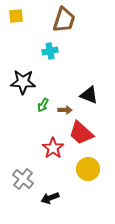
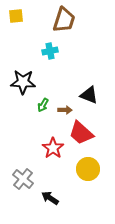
black arrow: rotated 54 degrees clockwise
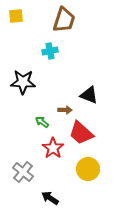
green arrow: moved 1 px left, 17 px down; rotated 96 degrees clockwise
gray cross: moved 7 px up
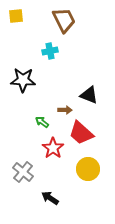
brown trapezoid: rotated 44 degrees counterclockwise
black star: moved 2 px up
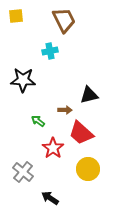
black triangle: rotated 36 degrees counterclockwise
green arrow: moved 4 px left, 1 px up
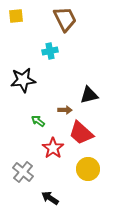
brown trapezoid: moved 1 px right, 1 px up
black star: rotated 10 degrees counterclockwise
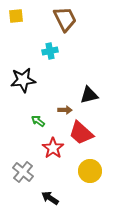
yellow circle: moved 2 px right, 2 px down
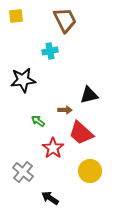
brown trapezoid: moved 1 px down
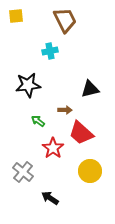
black star: moved 5 px right, 5 px down
black triangle: moved 1 px right, 6 px up
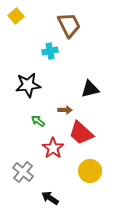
yellow square: rotated 35 degrees counterclockwise
brown trapezoid: moved 4 px right, 5 px down
